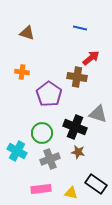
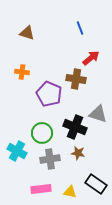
blue line: rotated 56 degrees clockwise
brown cross: moved 1 px left, 2 px down
purple pentagon: rotated 10 degrees counterclockwise
brown star: moved 1 px down
gray cross: rotated 12 degrees clockwise
yellow triangle: moved 1 px left, 1 px up
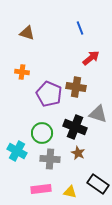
brown cross: moved 8 px down
brown star: rotated 16 degrees clockwise
gray cross: rotated 12 degrees clockwise
black rectangle: moved 2 px right
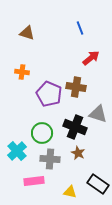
cyan cross: rotated 18 degrees clockwise
pink rectangle: moved 7 px left, 8 px up
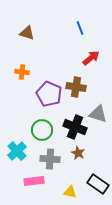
green circle: moved 3 px up
